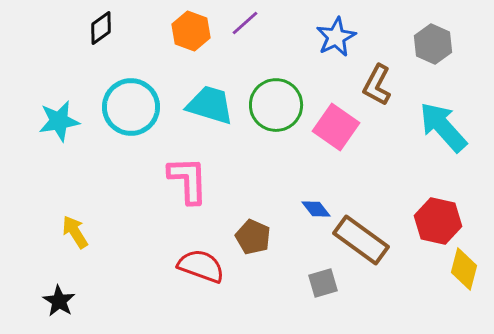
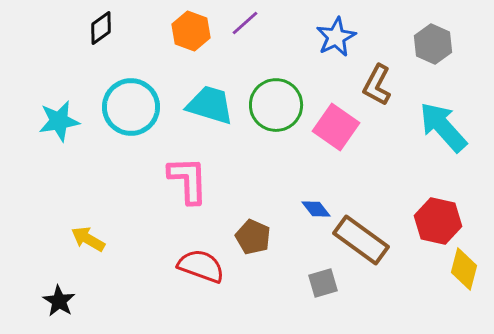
yellow arrow: moved 13 px right, 7 px down; rotated 28 degrees counterclockwise
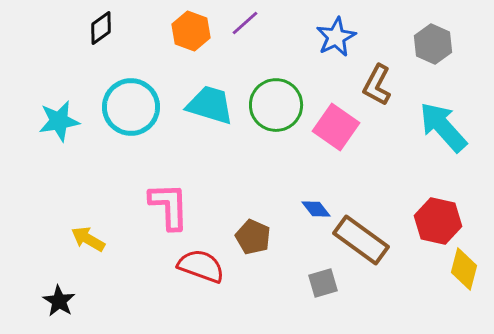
pink L-shape: moved 19 px left, 26 px down
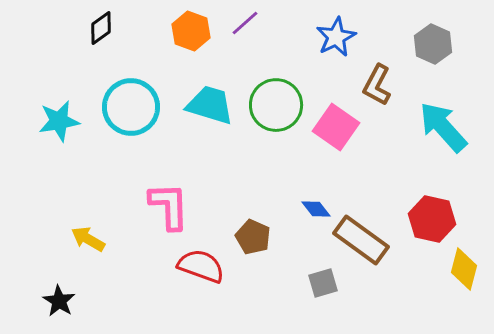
red hexagon: moved 6 px left, 2 px up
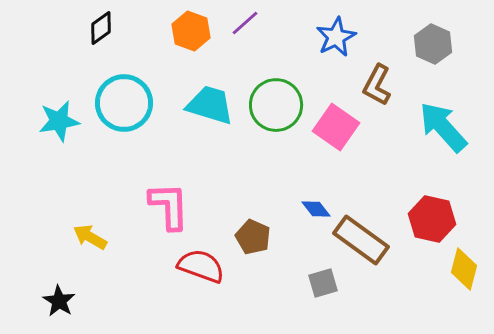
cyan circle: moved 7 px left, 4 px up
yellow arrow: moved 2 px right, 2 px up
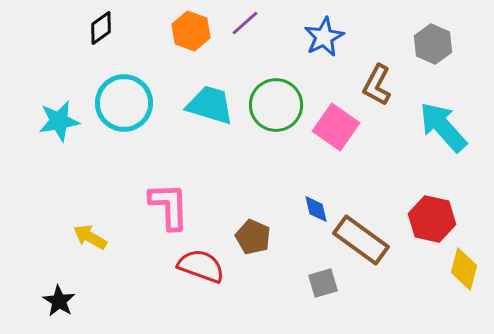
blue star: moved 12 px left
blue diamond: rotated 24 degrees clockwise
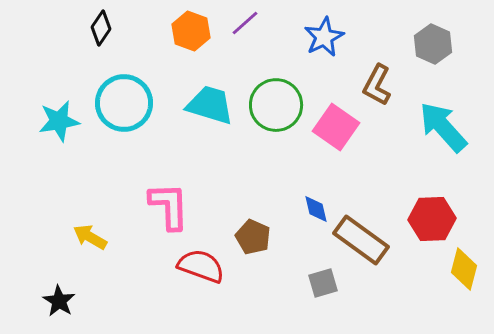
black diamond: rotated 20 degrees counterclockwise
red hexagon: rotated 15 degrees counterclockwise
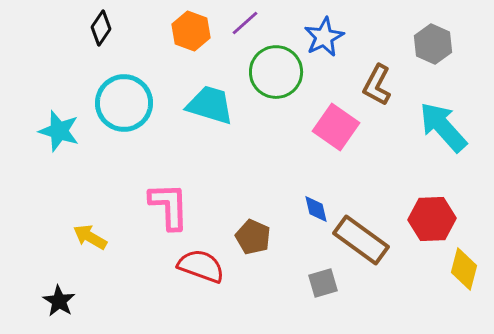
green circle: moved 33 px up
cyan star: moved 10 px down; rotated 27 degrees clockwise
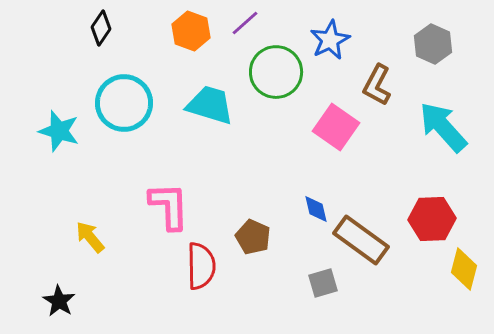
blue star: moved 6 px right, 3 px down
yellow arrow: rotated 20 degrees clockwise
red semicircle: rotated 69 degrees clockwise
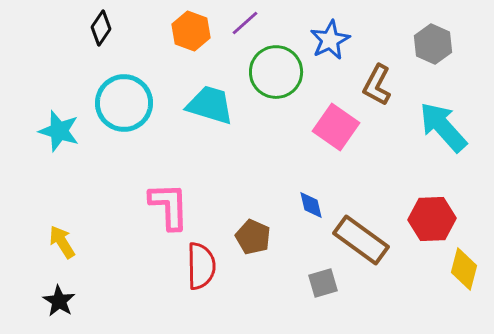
blue diamond: moved 5 px left, 4 px up
yellow arrow: moved 28 px left, 5 px down; rotated 8 degrees clockwise
